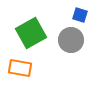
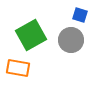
green square: moved 2 px down
orange rectangle: moved 2 px left
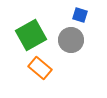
orange rectangle: moved 22 px right; rotated 30 degrees clockwise
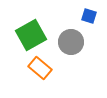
blue square: moved 9 px right, 1 px down
gray circle: moved 2 px down
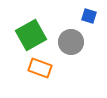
orange rectangle: rotated 20 degrees counterclockwise
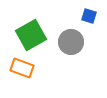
orange rectangle: moved 18 px left
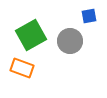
blue square: rotated 28 degrees counterclockwise
gray circle: moved 1 px left, 1 px up
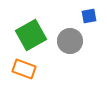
orange rectangle: moved 2 px right, 1 px down
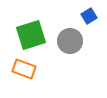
blue square: rotated 21 degrees counterclockwise
green square: rotated 12 degrees clockwise
